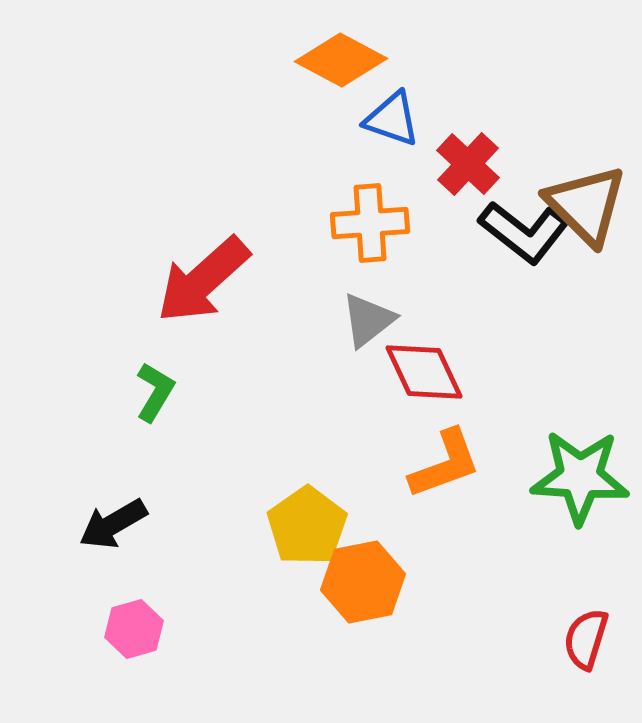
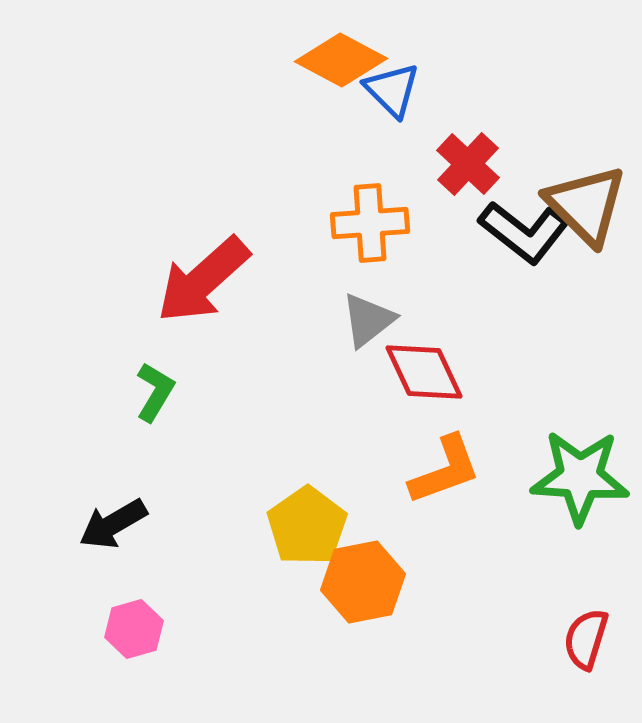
blue triangle: moved 29 px up; rotated 26 degrees clockwise
orange L-shape: moved 6 px down
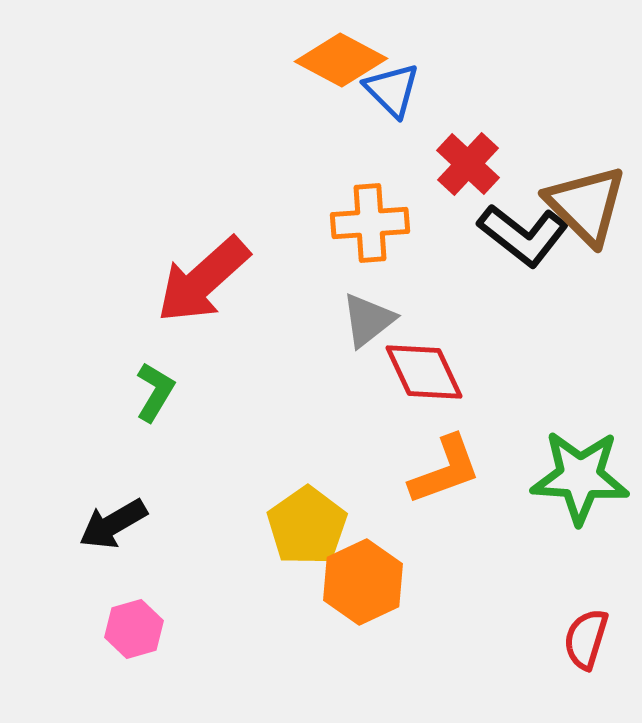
black L-shape: moved 1 px left, 3 px down
orange hexagon: rotated 14 degrees counterclockwise
